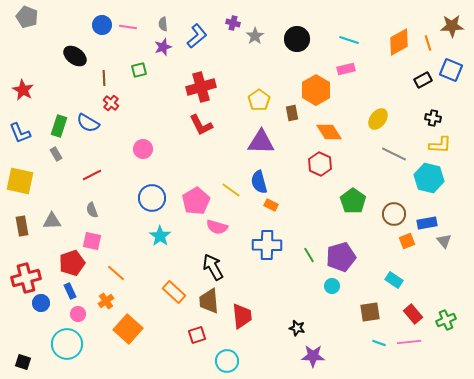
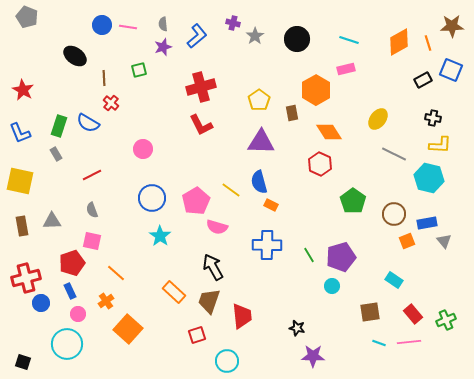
brown trapezoid at (209, 301): rotated 24 degrees clockwise
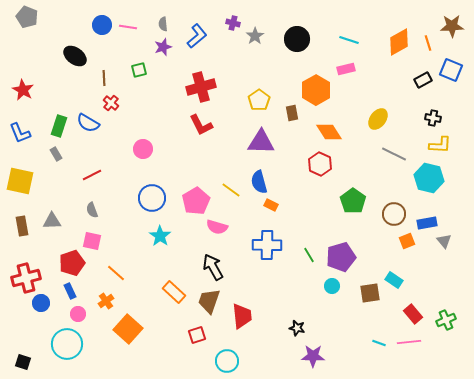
brown square at (370, 312): moved 19 px up
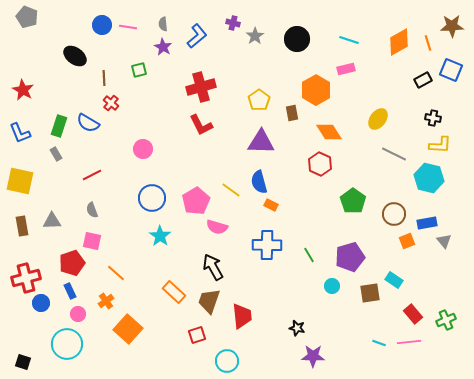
purple star at (163, 47): rotated 24 degrees counterclockwise
purple pentagon at (341, 257): moved 9 px right
